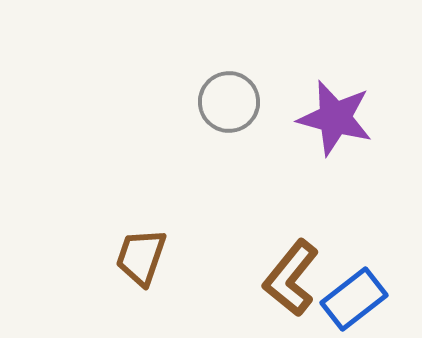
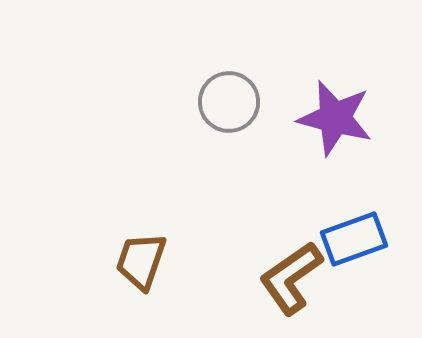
brown trapezoid: moved 4 px down
brown L-shape: rotated 16 degrees clockwise
blue rectangle: moved 60 px up; rotated 18 degrees clockwise
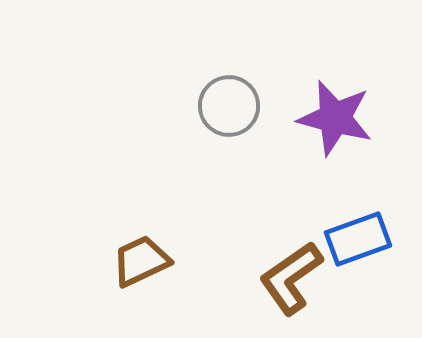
gray circle: moved 4 px down
blue rectangle: moved 4 px right
brown trapezoid: rotated 46 degrees clockwise
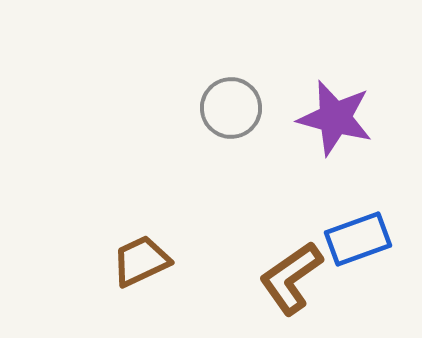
gray circle: moved 2 px right, 2 px down
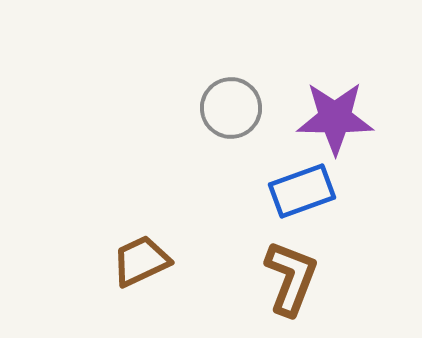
purple star: rotated 14 degrees counterclockwise
blue rectangle: moved 56 px left, 48 px up
brown L-shape: rotated 146 degrees clockwise
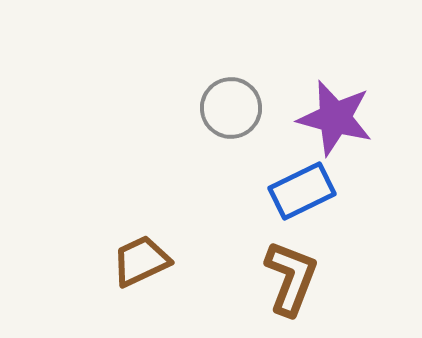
purple star: rotated 14 degrees clockwise
blue rectangle: rotated 6 degrees counterclockwise
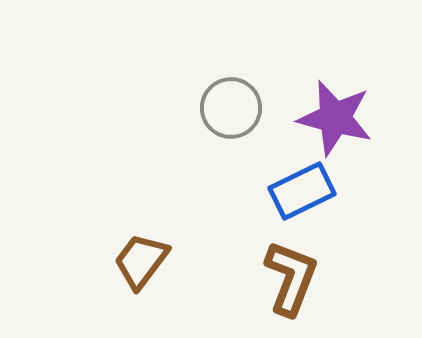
brown trapezoid: rotated 28 degrees counterclockwise
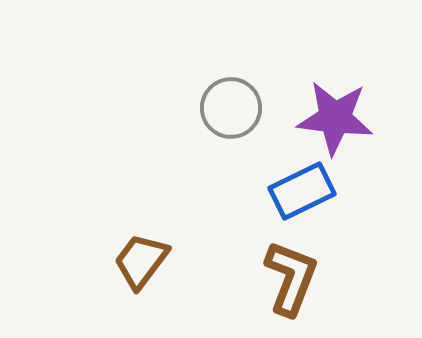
purple star: rotated 8 degrees counterclockwise
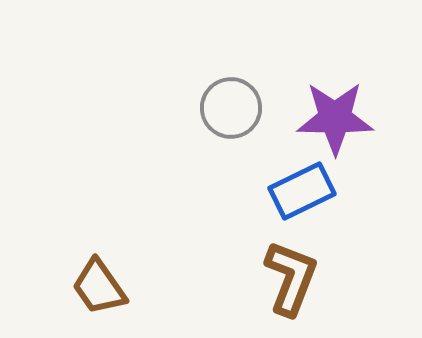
purple star: rotated 6 degrees counterclockwise
brown trapezoid: moved 42 px left, 26 px down; rotated 72 degrees counterclockwise
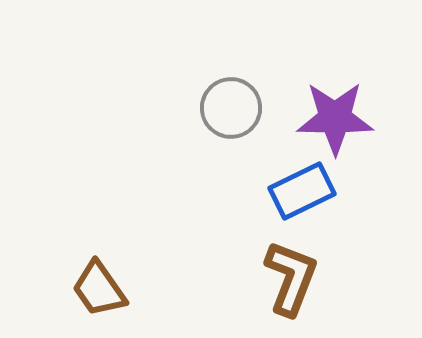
brown trapezoid: moved 2 px down
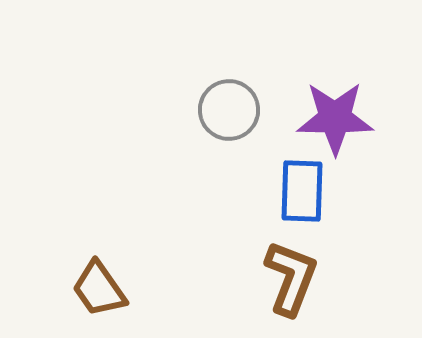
gray circle: moved 2 px left, 2 px down
blue rectangle: rotated 62 degrees counterclockwise
